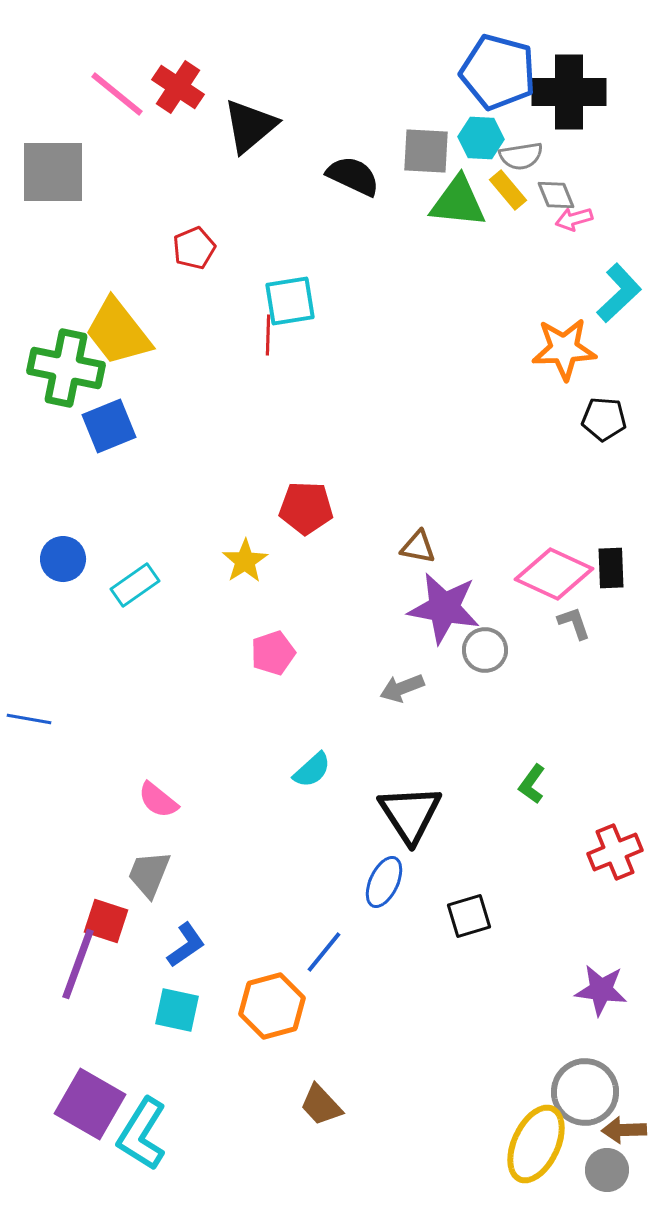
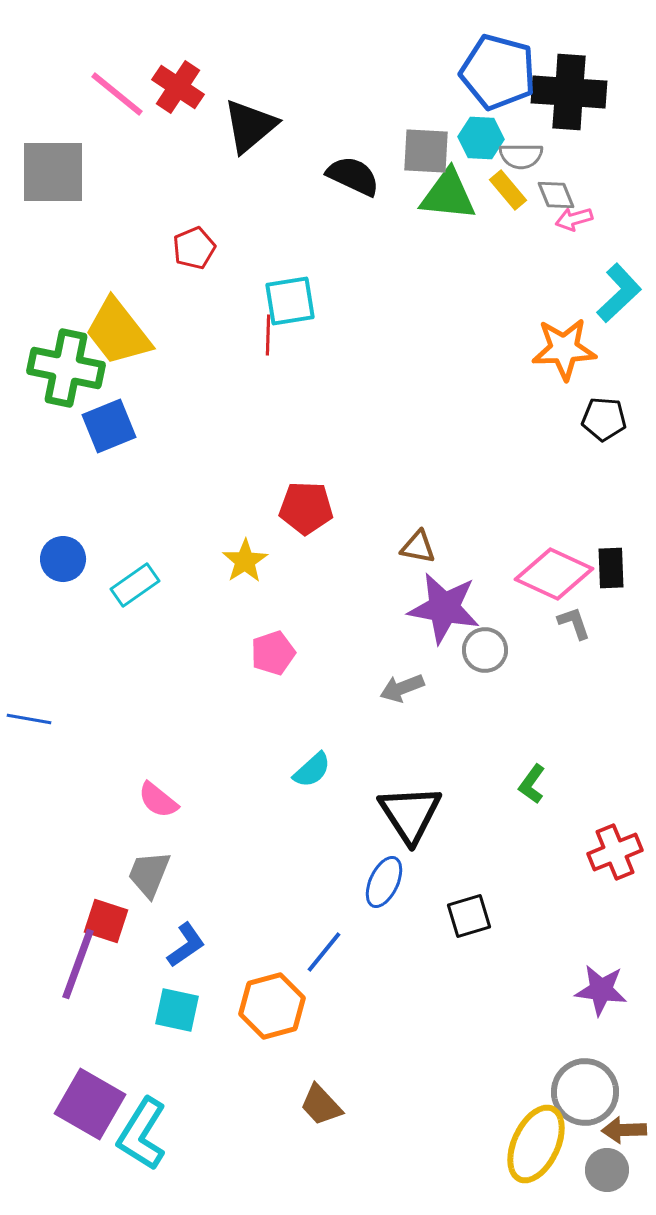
black cross at (569, 92): rotated 4 degrees clockwise
gray semicircle at (521, 156): rotated 9 degrees clockwise
green triangle at (458, 202): moved 10 px left, 7 px up
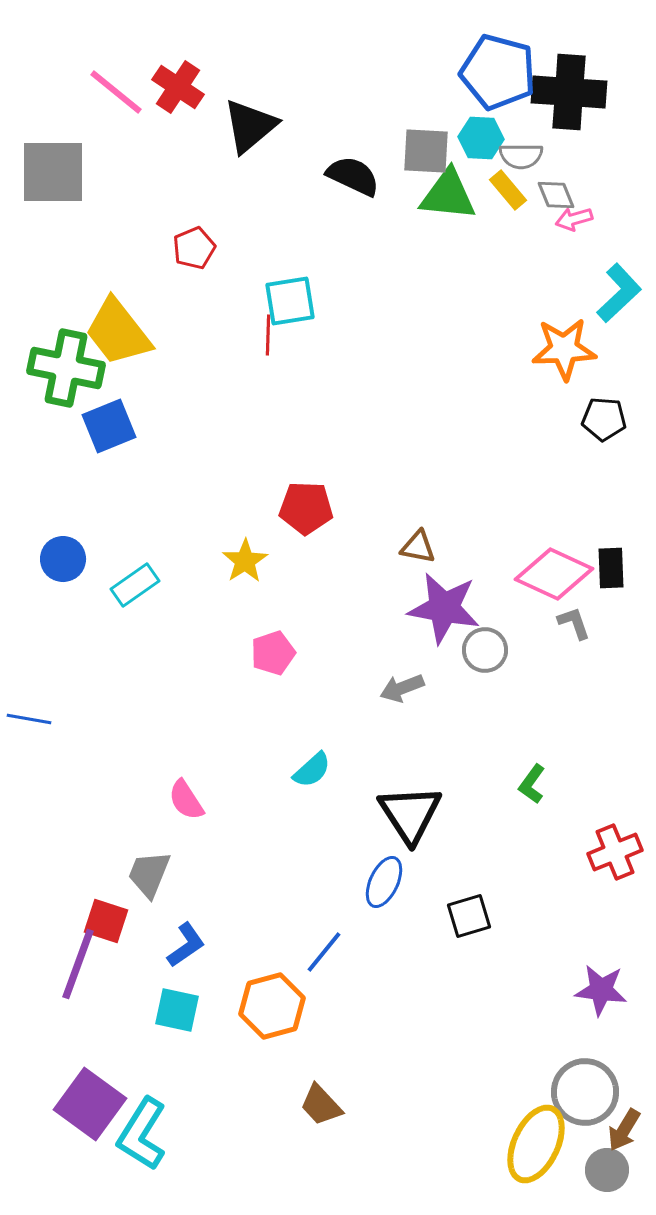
pink line at (117, 94): moved 1 px left, 2 px up
pink semicircle at (158, 800): moved 28 px right; rotated 18 degrees clockwise
purple square at (90, 1104): rotated 6 degrees clockwise
brown arrow at (624, 1130): rotated 57 degrees counterclockwise
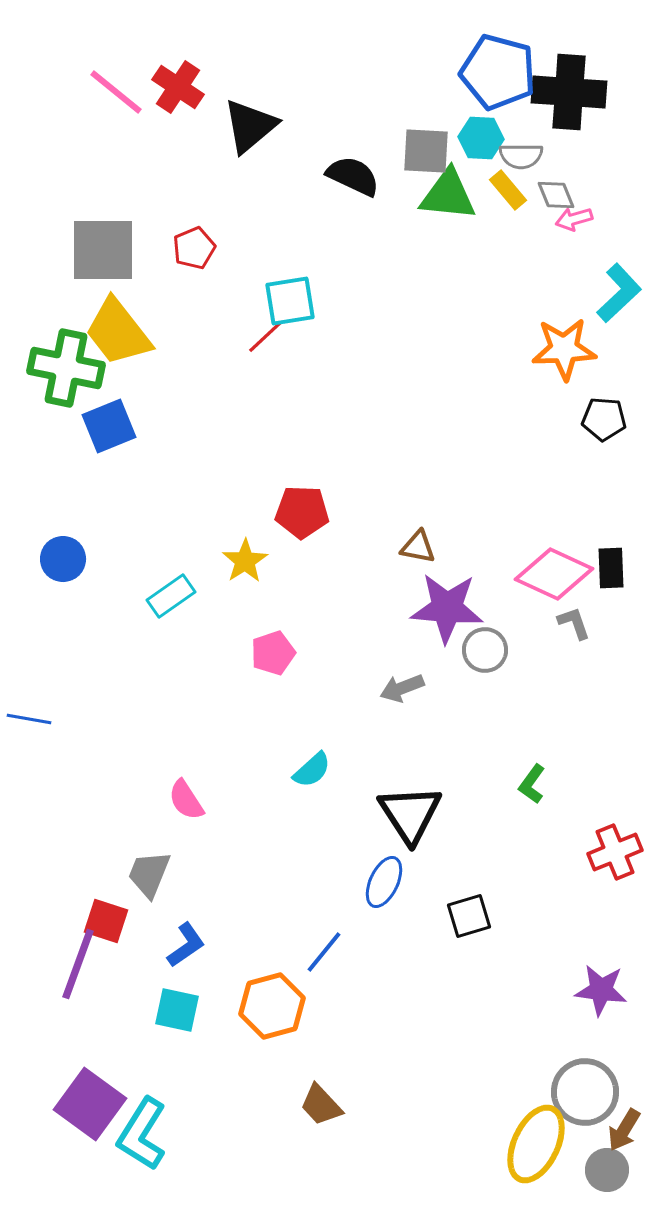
gray square at (53, 172): moved 50 px right, 78 px down
red line at (268, 335): moved 3 px left, 2 px down; rotated 45 degrees clockwise
red pentagon at (306, 508): moved 4 px left, 4 px down
cyan rectangle at (135, 585): moved 36 px right, 11 px down
purple star at (444, 608): moved 3 px right; rotated 6 degrees counterclockwise
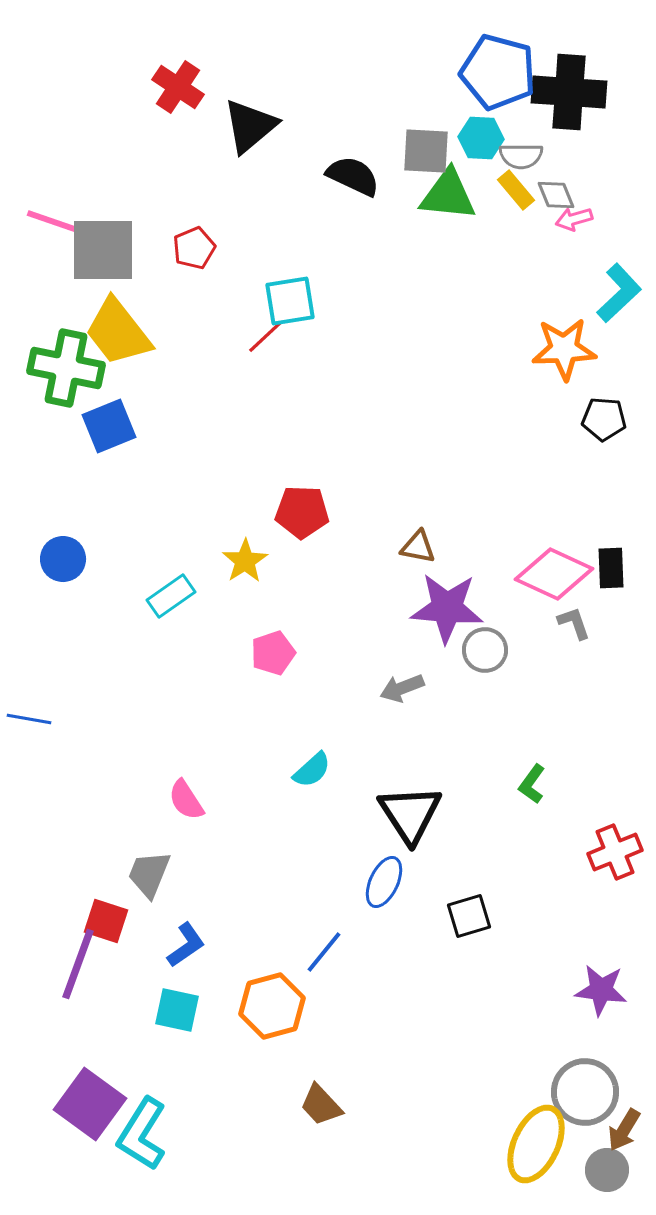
pink line at (116, 92): moved 59 px left, 131 px down; rotated 20 degrees counterclockwise
yellow rectangle at (508, 190): moved 8 px right
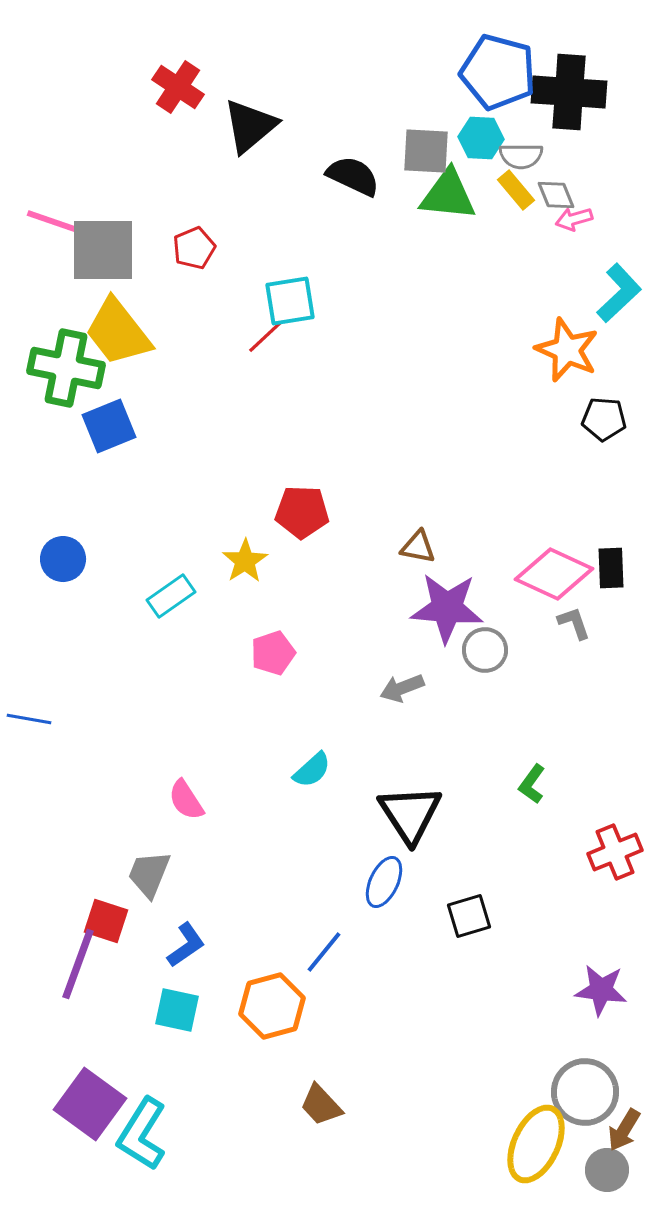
orange star at (564, 349): moved 3 px right, 1 px down; rotated 26 degrees clockwise
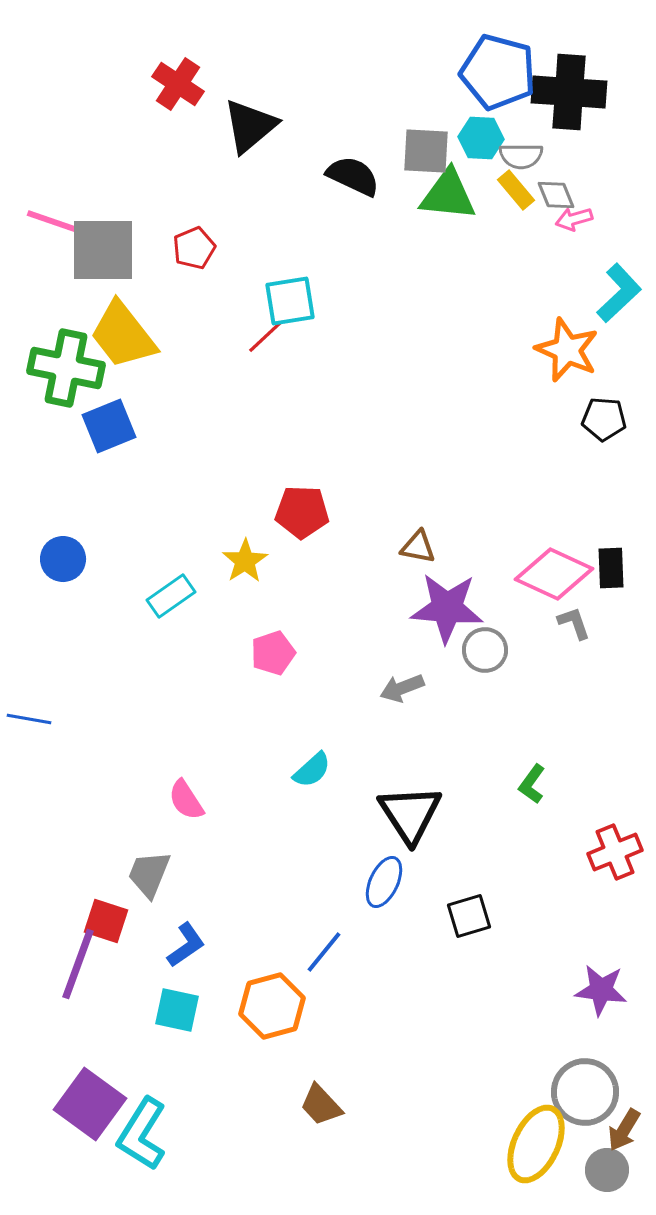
red cross at (178, 87): moved 3 px up
yellow trapezoid at (118, 332): moved 5 px right, 3 px down
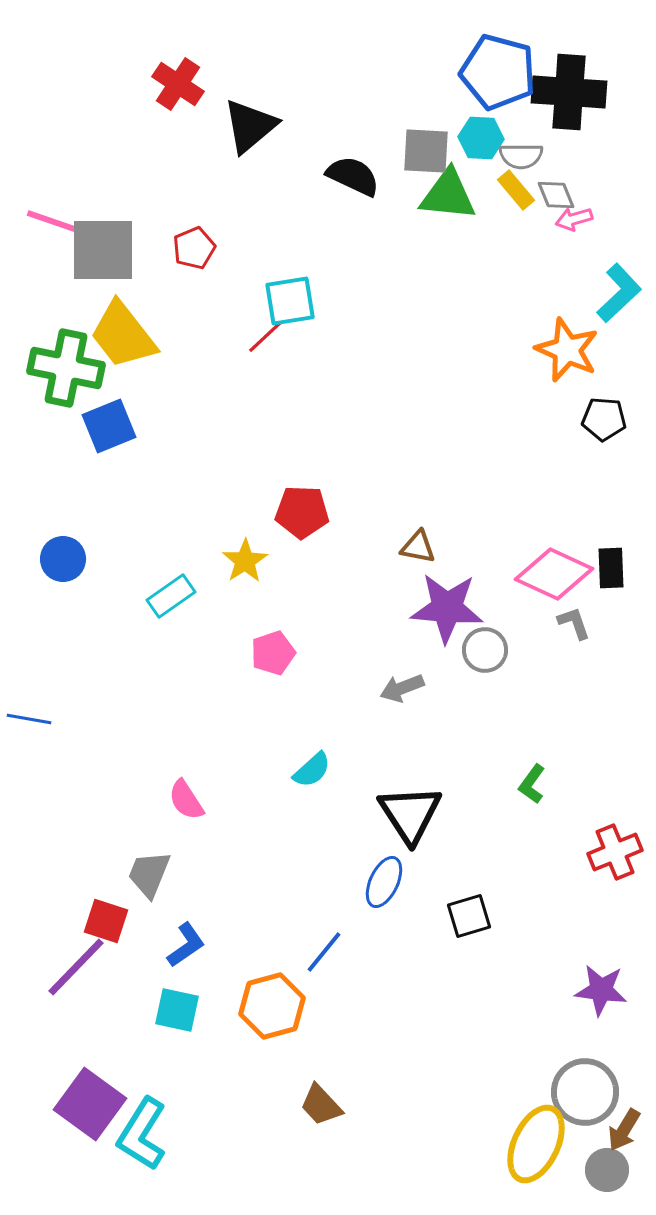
purple line at (78, 964): moved 2 px left, 3 px down; rotated 24 degrees clockwise
